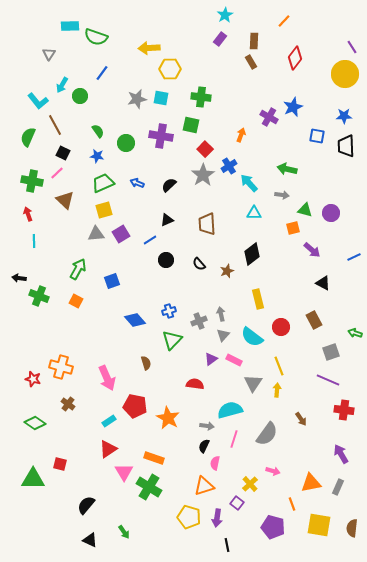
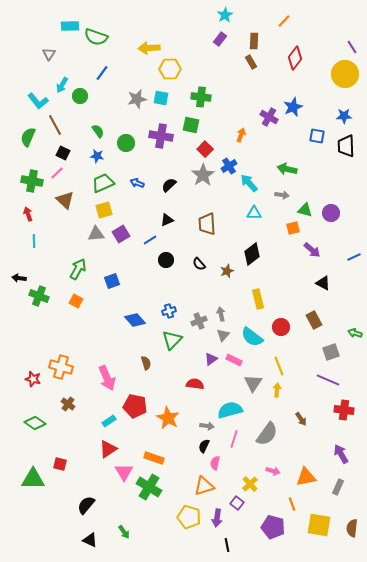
orange triangle at (311, 483): moved 5 px left, 6 px up
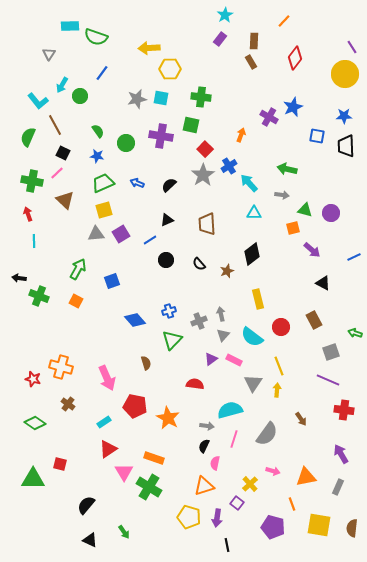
cyan rectangle at (109, 421): moved 5 px left, 1 px down
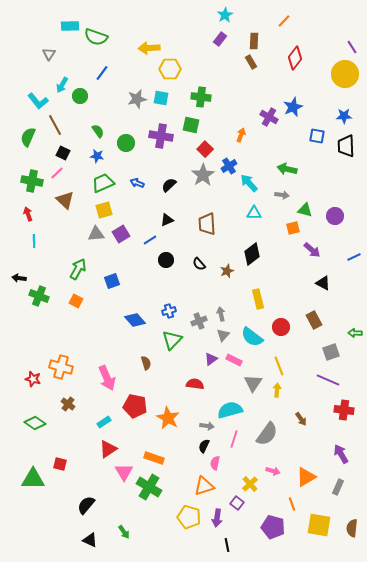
purple circle at (331, 213): moved 4 px right, 3 px down
green arrow at (355, 333): rotated 16 degrees counterclockwise
orange triangle at (306, 477): rotated 20 degrees counterclockwise
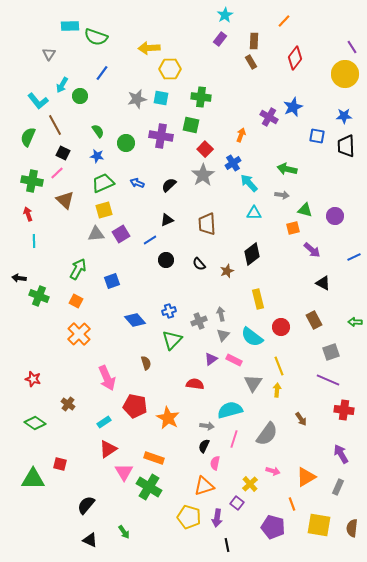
blue cross at (229, 166): moved 4 px right, 3 px up
green arrow at (355, 333): moved 11 px up
orange cross at (61, 367): moved 18 px right, 33 px up; rotated 30 degrees clockwise
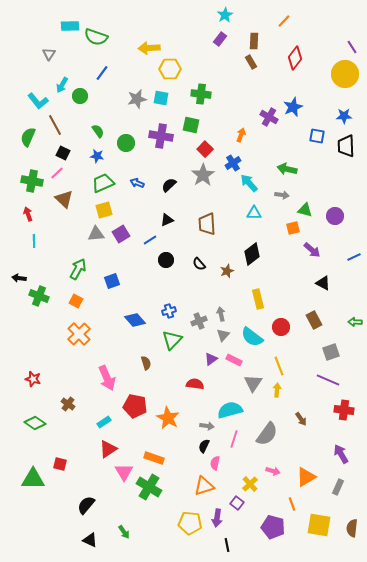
green cross at (201, 97): moved 3 px up
brown triangle at (65, 200): moved 1 px left, 1 px up
yellow pentagon at (189, 517): moved 1 px right, 6 px down; rotated 10 degrees counterclockwise
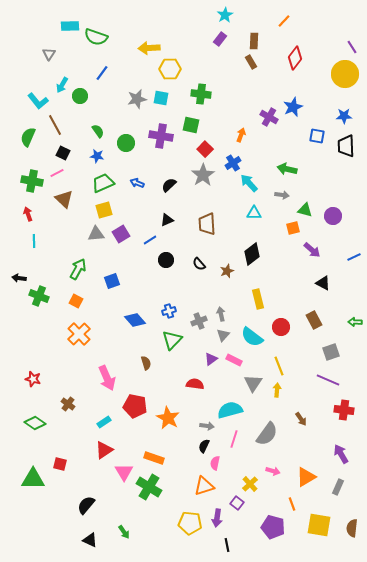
pink line at (57, 173): rotated 16 degrees clockwise
purple circle at (335, 216): moved 2 px left
red triangle at (108, 449): moved 4 px left, 1 px down
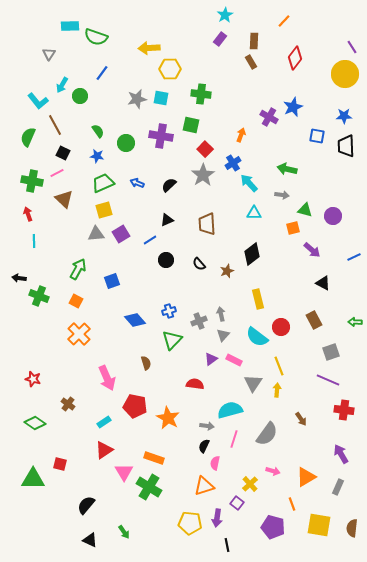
cyan semicircle at (252, 337): moved 5 px right
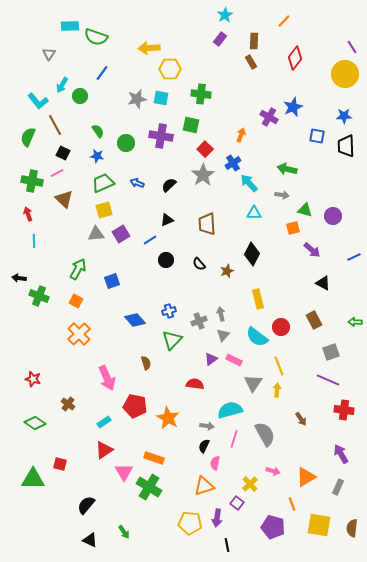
black diamond at (252, 254): rotated 25 degrees counterclockwise
gray semicircle at (267, 434): moved 2 px left; rotated 65 degrees counterclockwise
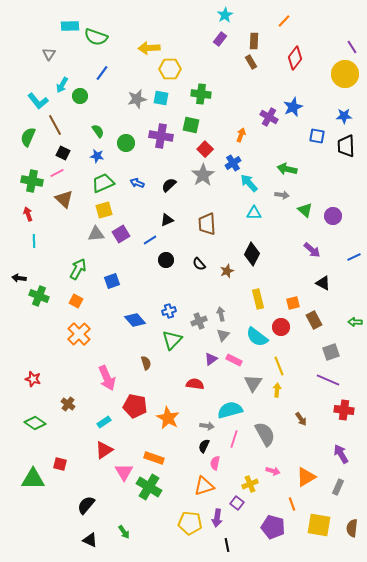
green triangle at (305, 210): rotated 28 degrees clockwise
orange square at (293, 228): moved 75 px down
yellow cross at (250, 484): rotated 21 degrees clockwise
